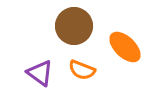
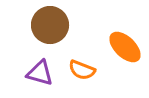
brown circle: moved 24 px left, 1 px up
purple triangle: rotated 20 degrees counterclockwise
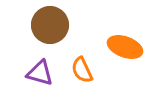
orange ellipse: rotated 24 degrees counterclockwise
orange semicircle: rotated 44 degrees clockwise
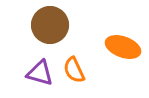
orange ellipse: moved 2 px left
orange semicircle: moved 8 px left
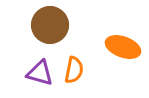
orange semicircle: rotated 144 degrees counterclockwise
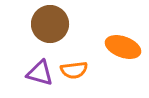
brown circle: moved 1 px up
orange semicircle: rotated 72 degrees clockwise
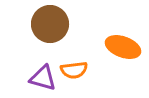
purple triangle: moved 3 px right, 5 px down
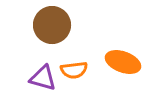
brown circle: moved 2 px right, 1 px down
orange ellipse: moved 15 px down
